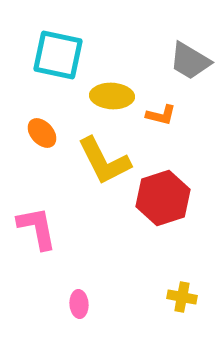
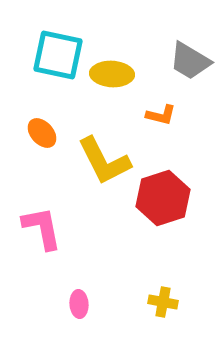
yellow ellipse: moved 22 px up
pink L-shape: moved 5 px right
yellow cross: moved 19 px left, 5 px down
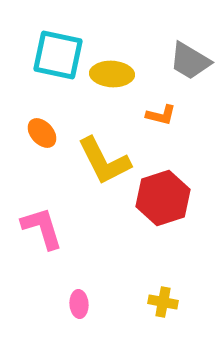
pink L-shape: rotated 6 degrees counterclockwise
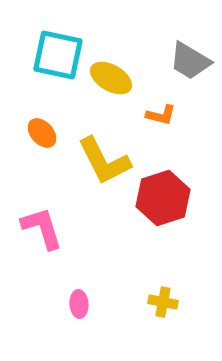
yellow ellipse: moved 1 px left, 4 px down; rotated 27 degrees clockwise
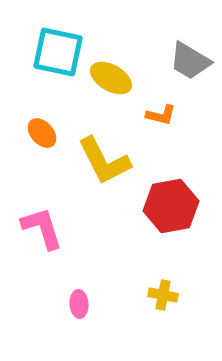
cyan square: moved 3 px up
red hexagon: moved 8 px right, 8 px down; rotated 8 degrees clockwise
yellow cross: moved 7 px up
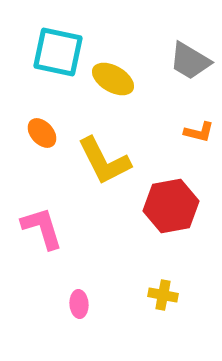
yellow ellipse: moved 2 px right, 1 px down
orange L-shape: moved 38 px right, 17 px down
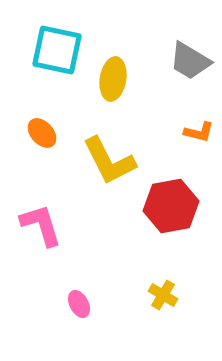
cyan square: moved 1 px left, 2 px up
yellow ellipse: rotated 69 degrees clockwise
yellow L-shape: moved 5 px right
pink L-shape: moved 1 px left, 3 px up
yellow cross: rotated 20 degrees clockwise
pink ellipse: rotated 24 degrees counterclockwise
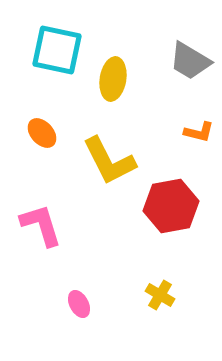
yellow cross: moved 3 px left
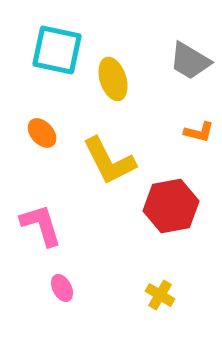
yellow ellipse: rotated 27 degrees counterclockwise
pink ellipse: moved 17 px left, 16 px up
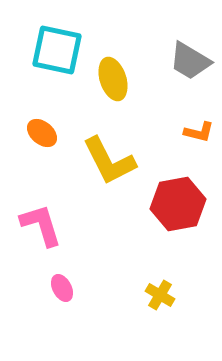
orange ellipse: rotated 8 degrees counterclockwise
red hexagon: moved 7 px right, 2 px up
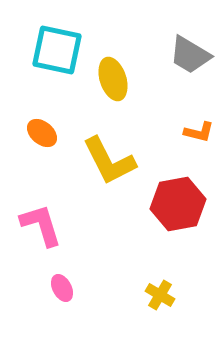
gray trapezoid: moved 6 px up
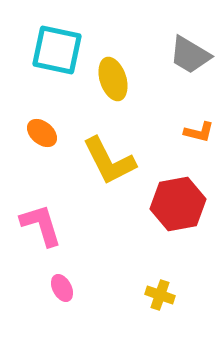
yellow cross: rotated 12 degrees counterclockwise
